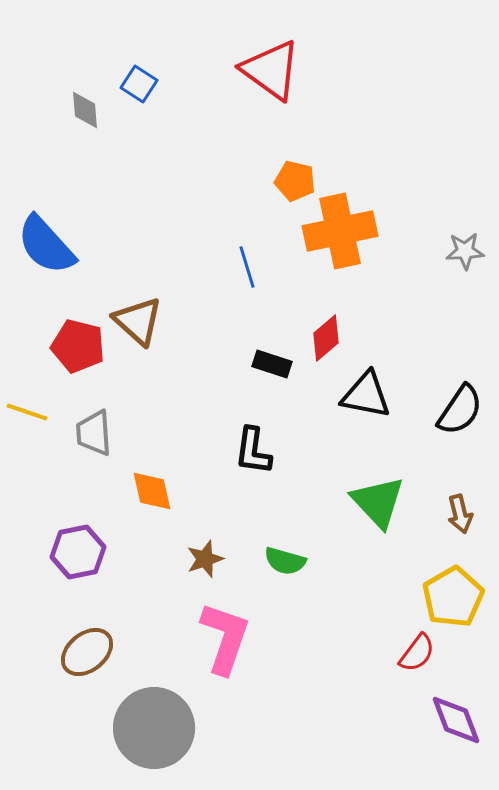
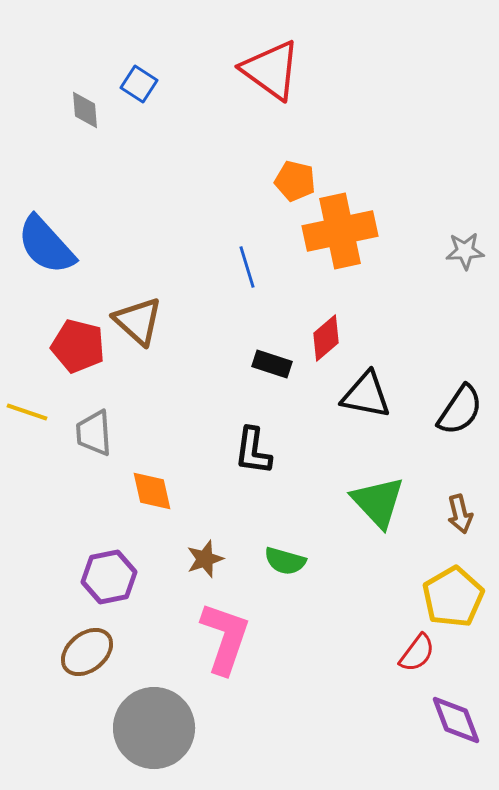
purple hexagon: moved 31 px right, 25 px down
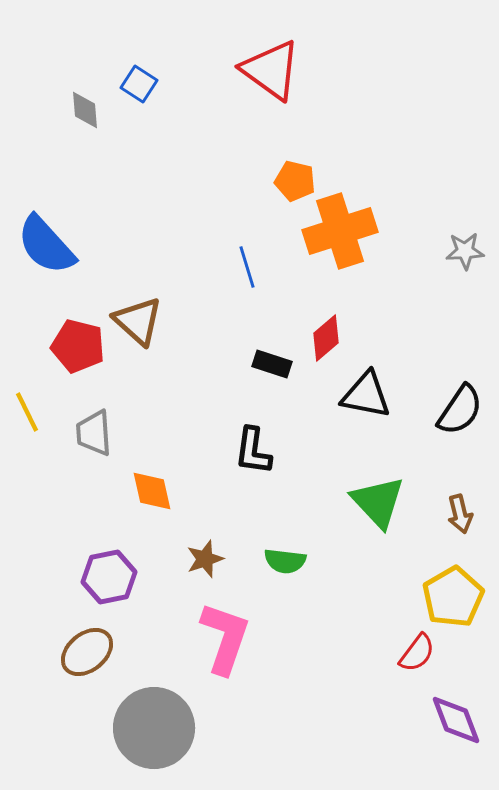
orange cross: rotated 6 degrees counterclockwise
yellow line: rotated 45 degrees clockwise
green semicircle: rotated 9 degrees counterclockwise
